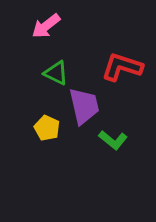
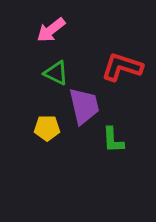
pink arrow: moved 5 px right, 4 px down
yellow pentagon: rotated 25 degrees counterclockwise
green L-shape: rotated 48 degrees clockwise
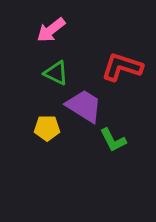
purple trapezoid: rotated 45 degrees counterclockwise
green L-shape: rotated 24 degrees counterclockwise
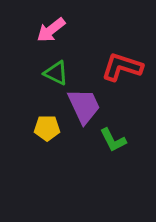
purple trapezoid: rotated 33 degrees clockwise
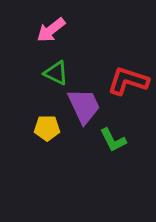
red L-shape: moved 6 px right, 14 px down
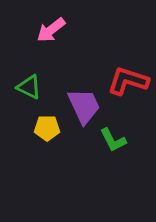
green triangle: moved 27 px left, 14 px down
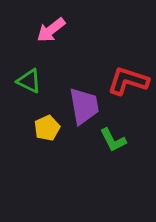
green triangle: moved 6 px up
purple trapezoid: rotated 15 degrees clockwise
yellow pentagon: rotated 25 degrees counterclockwise
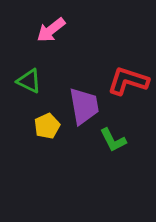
yellow pentagon: moved 2 px up
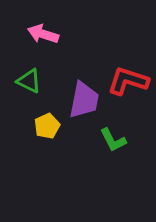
pink arrow: moved 8 px left, 4 px down; rotated 56 degrees clockwise
purple trapezoid: moved 6 px up; rotated 21 degrees clockwise
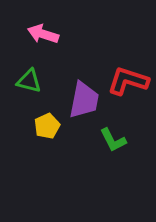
green triangle: rotated 12 degrees counterclockwise
